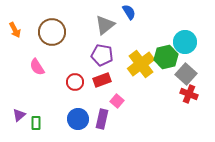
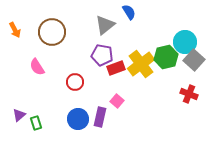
gray square: moved 8 px right, 14 px up
red rectangle: moved 14 px right, 12 px up
purple rectangle: moved 2 px left, 2 px up
green rectangle: rotated 16 degrees counterclockwise
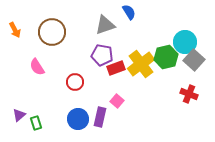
gray triangle: rotated 20 degrees clockwise
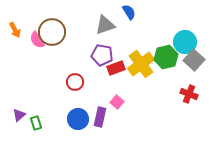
pink semicircle: moved 27 px up
pink square: moved 1 px down
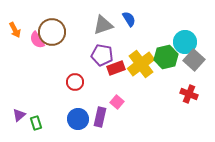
blue semicircle: moved 7 px down
gray triangle: moved 2 px left
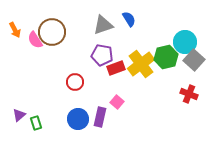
pink semicircle: moved 2 px left
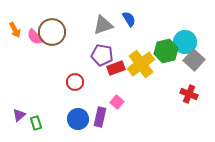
pink semicircle: moved 3 px up; rotated 12 degrees counterclockwise
green hexagon: moved 6 px up
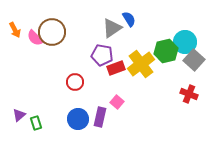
gray triangle: moved 9 px right, 3 px down; rotated 15 degrees counterclockwise
pink semicircle: moved 1 px down
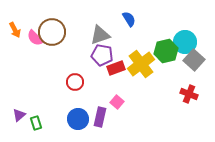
gray triangle: moved 12 px left, 7 px down; rotated 15 degrees clockwise
